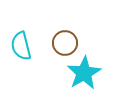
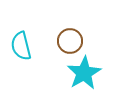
brown circle: moved 5 px right, 2 px up
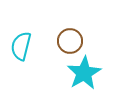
cyan semicircle: rotated 28 degrees clockwise
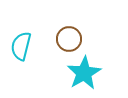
brown circle: moved 1 px left, 2 px up
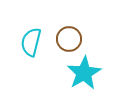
cyan semicircle: moved 10 px right, 4 px up
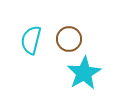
cyan semicircle: moved 2 px up
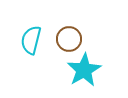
cyan star: moved 3 px up
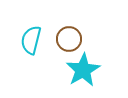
cyan star: moved 1 px left
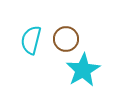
brown circle: moved 3 px left
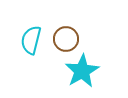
cyan star: moved 1 px left, 1 px down
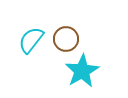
cyan semicircle: rotated 24 degrees clockwise
